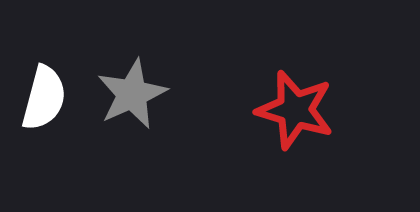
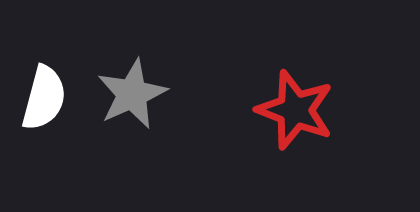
red star: rotated 4 degrees clockwise
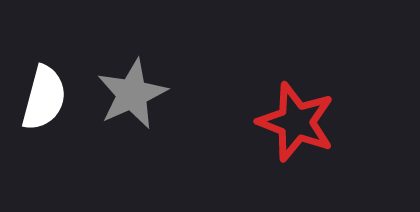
red star: moved 1 px right, 12 px down
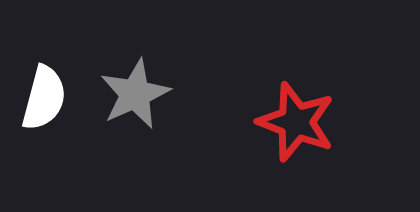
gray star: moved 3 px right
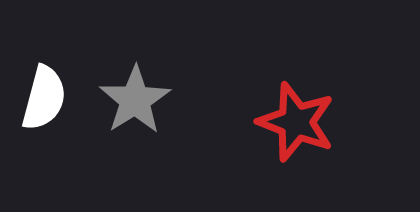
gray star: moved 6 px down; rotated 8 degrees counterclockwise
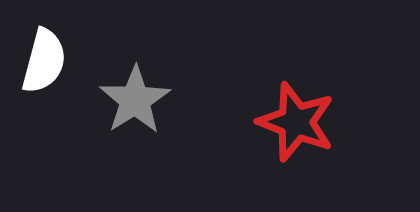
white semicircle: moved 37 px up
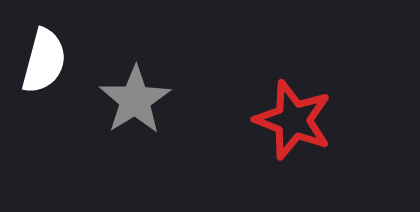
red star: moved 3 px left, 2 px up
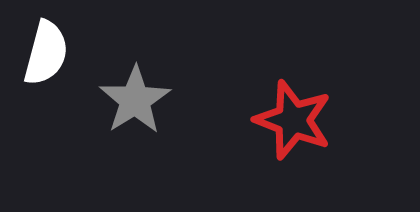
white semicircle: moved 2 px right, 8 px up
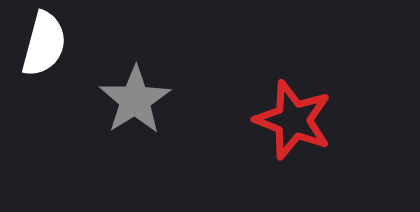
white semicircle: moved 2 px left, 9 px up
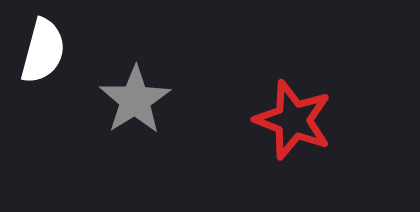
white semicircle: moved 1 px left, 7 px down
